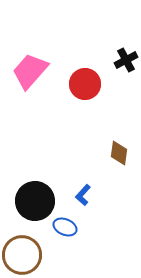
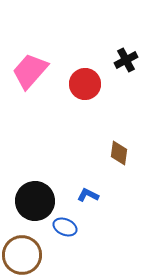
blue L-shape: moved 5 px right; rotated 75 degrees clockwise
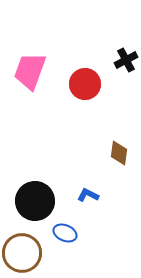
pink trapezoid: rotated 21 degrees counterclockwise
blue ellipse: moved 6 px down
brown circle: moved 2 px up
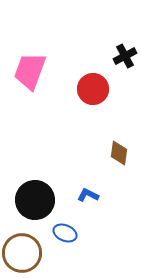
black cross: moved 1 px left, 4 px up
red circle: moved 8 px right, 5 px down
black circle: moved 1 px up
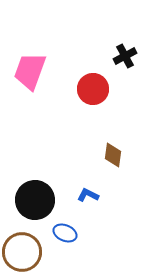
brown diamond: moved 6 px left, 2 px down
brown circle: moved 1 px up
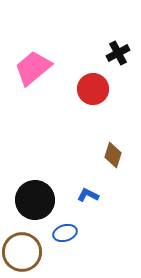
black cross: moved 7 px left, 3 px up
pink trapezoid: moved 3 px right, 3 px up; rotated 30 degrees clockwise
brown diamond: rotated 10 degrees clockwise
blue ellipse: rotated 40 degrees counterclockwise
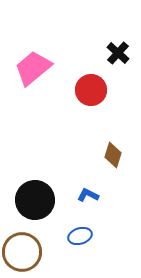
black cross: rotated 20 degrees counterclockwise
red circle: moved 2 px left, 1 px down
blue ellipse: moved 15 px right, 3 px down
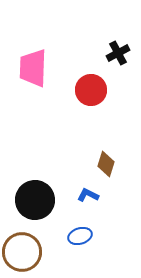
black cross: rotated 20 degrees clockwise
pink trapezoid: rotated 48 degrees counterclockwise
brown diamond: moved 7 px left, 9 px down
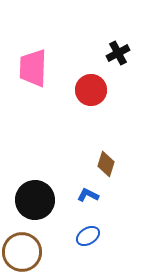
blue ellipse: moved 8 px right; rotated 15 degrees counterclockwise
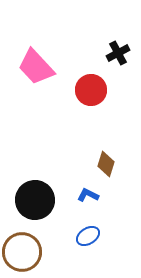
pink trapezoid: moved 3 px right, 1 px up; rotated 45 degrees counterclockwise
